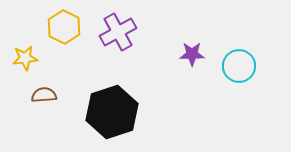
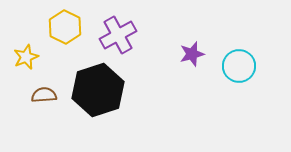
yellow hexagon: moved 1 px right
purple cross: moved 3 px down
purple star: rotated 15 degrees counterclockwise
yellow star: moved 1 px right, 1 px up; rotated 15 degrees counterclockwise
black hexagon: moved 14 px left, 22 px up
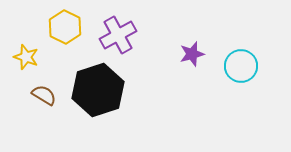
yellow star: rotated 30 degrees counterclockwise
cyan circle: moved 2 px right
brown semicircle: rotated 35 degrees clockwise
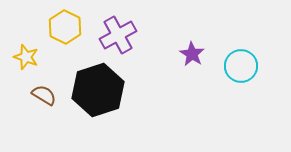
purple star: rotated 25 degrees counterclockwise
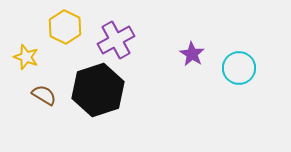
purple cross: moved 2 px left, 5 px down
cyan circle: moved 2 px left, 2 px down
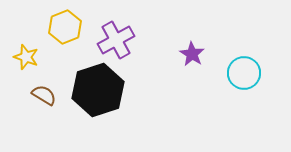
yellow hexagon: rotated 12 degrees clockwise
cyan circle: moved 5 px right, 5 px down
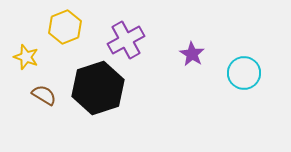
purple cross: moved 10 px right
black hexagon: moved 2 px up
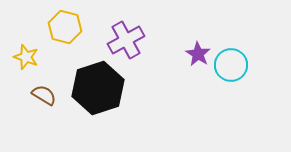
yellow hexagon: rotated 24 degrees counterclockwise
purple star: moved 6 px right
cyan circle: moved 13 px left, 8 px up
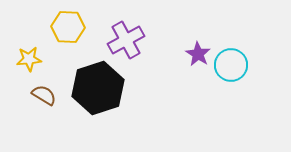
yellow hexagon: moved 3 px right; rotated 12 degrees counterclockwise
yellow star: moved 3 px right, 2 px down; rotated 25 degrees counterclockwise
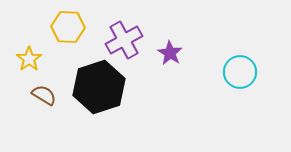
purple cross: moved 2 px left
purple star: moved 28 px left, 1 px up
yellow star: rotated 30 degrees counterclockwise
cyan circle: moved 9 px right, 7 px down
black hexagon: moved 1 px right, 1 px up
